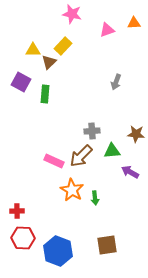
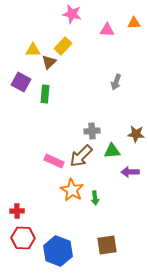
pink triangle: rotated 21 degrees clockwise
purple arrow: rotated 30 degrees counterclockwise
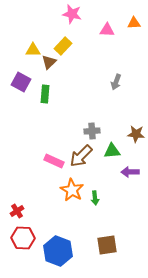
red cross: rotated 32 degrees counterclockwise
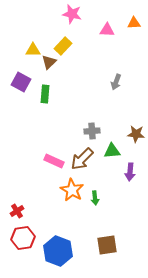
brown arrow: moved 1 px right, 3 px down
purple arrow: rotated 84 degrees counterclockwise
red hexagon: rotated 10 degrees counterclockwise
